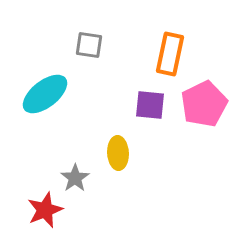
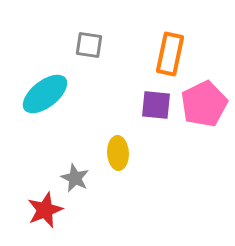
purple square: moved 6 px right
gray star: rotated 12 degrees counterclockwise
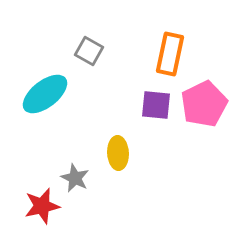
gray square: moved 6 px down; rotated 20 degrees clockwise
red star: moved 3 px left, 4 px up; rotated 9 degrees clockwise
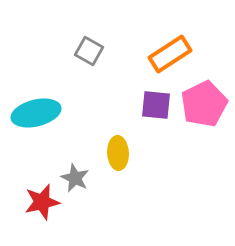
orange rectangle: rotated 45 degrees clockwise
cyan ellipse: moved 9 px left, 19 px down; rotated 24 degrees clockwise
red star: moved 4 px up
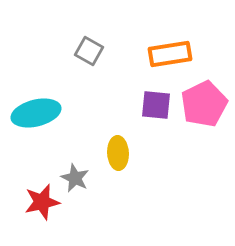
orange rectangle: rotated 24 degrees clockwise
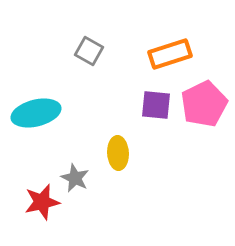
orange rectangle: rotated 9 degrees counterclockwise
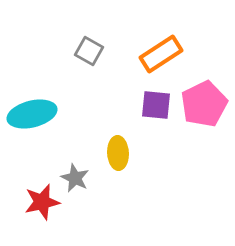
orange rectangle: moved 9 px left; rotated 15 degrees counterclockwise
cyan ellipse: moved 4 px left, 1 px down
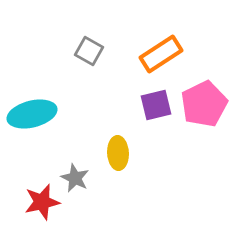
purple square: rotated 20 degrees counterclockwise
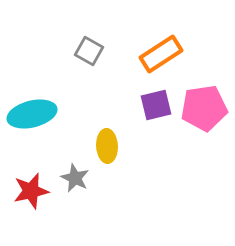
pink pentagon: moved 4 px down; rotated 18 degrees clockwise
yellow ellipse: moved 11 px left, 7 px up
red star: moved 11 px left, 11 px up
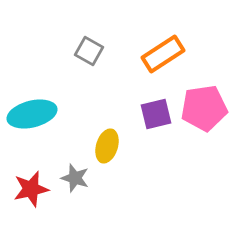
orange rectangle: moved 2 px right
purple square: moved 9 px down
yellow ellipse: rotated 20 degrees clockwise
gray star: rotated 8 degrees counterclockwise
red star: moved 2 px up
